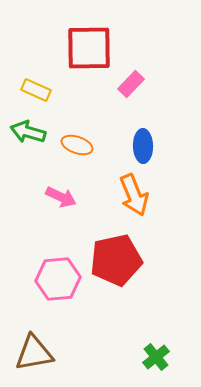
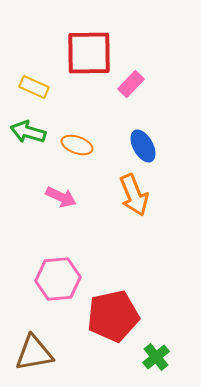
red square: moved 5 px down
yellow rectangle: moved 2 px left, 3 px up
blue ellipse: rotated 28 degrees counterclockwise
red pentagon: moved 3 px left, 56 px down
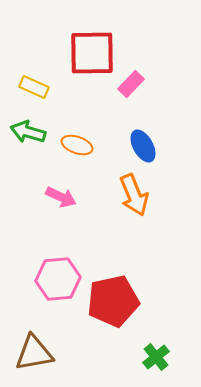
red square: moved 3 px right
red pentagon: moved 15 px up
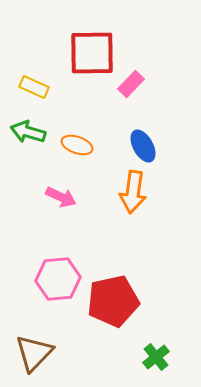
orange arrow: moved 1 px left, 3 px up; rotated 30 degrees clockwise
brown triangle: rotated 36 degrees counterclockwise
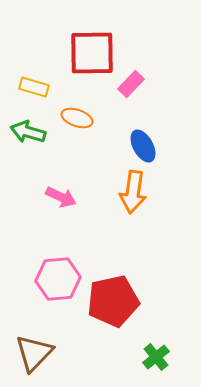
yellow rectangle: rotated 8 degrees counterclockwise
orange ellipse: moved 27 px up
